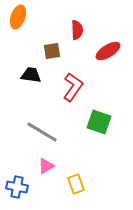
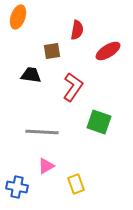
red semicircle: rotated 12 degrees clockwise
gray line: rotated 28 degrees counterclockwise
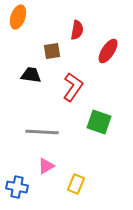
red ellipse: rotated 25 degrees counterclockwise
yellow rectangle: rotated 42 degrees clockwise
